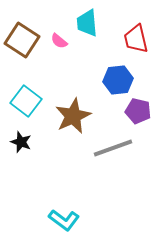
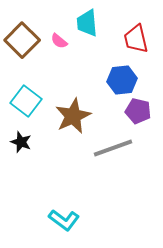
brown square: rotated 12 degrees clockwise
blue hexagon: moved 4 px right
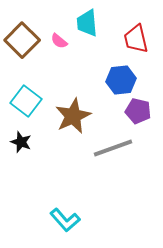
blue hexagon: moved 1 px left
cyan L-shape: moved 1 px right; rotated 12 degrees clockwise
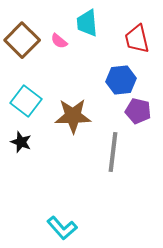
red trapezoid: moved 1 px right
brown star: rotated 24 degrees clockwise
gray line: moved 4 px down; rotated 63 degrees counterclockwise
cyan L-shape: moved 3 px left, 8 px down
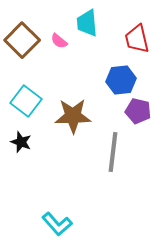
cyan L-shape: moved 5 px left, 4 px up
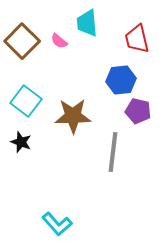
brown square: moved 1 px down
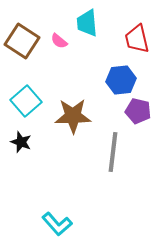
brown square: rotated 12 degrees counterclockwise
cyan square: rotated 12 degrees clockwise
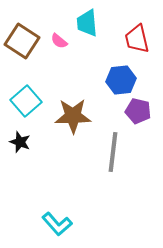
black star: moved 1 px left
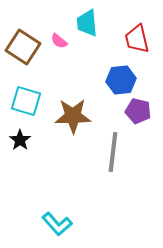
brown square: moved 1 px right, 6 px down
cyan square: rotated 32 degrees counterclockwise
black star: moved 2 px up; rotated 15 degrees clockwise
